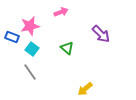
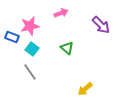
pink arrow: moved 1 px down
purple arrow: moved 9 px up
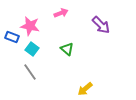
pink star: rotated 24 degrees clockwise
green triangle: moved 1 px down
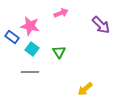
blue rectangle: rotated 16 degrees clockwise
green triangle: moved 8 px left, 3 px down; rotated 16 degrees clockwise
gray line: rotated 54 degrees counterclockwise
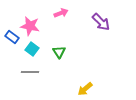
purple arrow: moved 3 px up
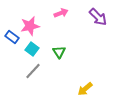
purple arrow: moved 3 px left, 5 px up
pink star: rotated 24 degrees counterclockwise
gray line: moved 3 px right, 1 px up; rotated 48 degrees counterclockwise
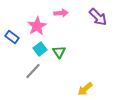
pink arrow: rotated 16 degrees clockwise
pink star: moved 7 px right; rotated 18 degrees counterclockwise
cyan square: moved 8 px right; rotated 16 degrees clockwise
